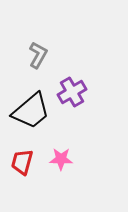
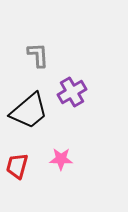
gray L-shape: rotated 32 degrees counterclockwise
black trapezoid: moved 2 px left
red trapezoid: moved 5 px left, 4 px down
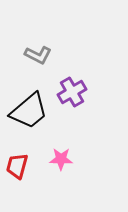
gray L-shape: rotated 120 degrees clockwise
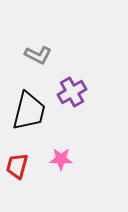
black trapezoid: rotated 36 degrees counterclockwise
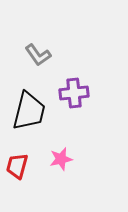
gray L-shape: rotated 28 degrees clockwise
purple cross: moved 2 px right, 1 px down; rotated 24 degrees clockwise
pink star: rotated 15 degrees counterclockwise
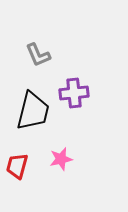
gray L-shape: rotated 12 degrees clockwise
black trapezoid: moved 4 px right
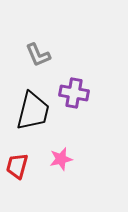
purple cross: rotated 16 degrees clockwise
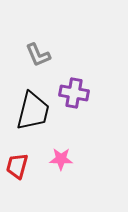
pink star: rotated 15 degrees clockwise
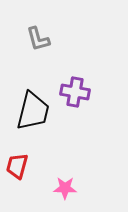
gray L-shape: moved 16 px up; rotated 8 degrees clockwise
purple cross: moved 1 px right, 1 px up
pink star: moved 4 px right, 29 px down
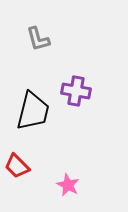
purple cross: moved 1 px right, 1 px up
red trapezoid: rotated 60 degrees counterclockwise
pink star: moved 3 px right, 3 px up; rotated 25 degrees clockwise
